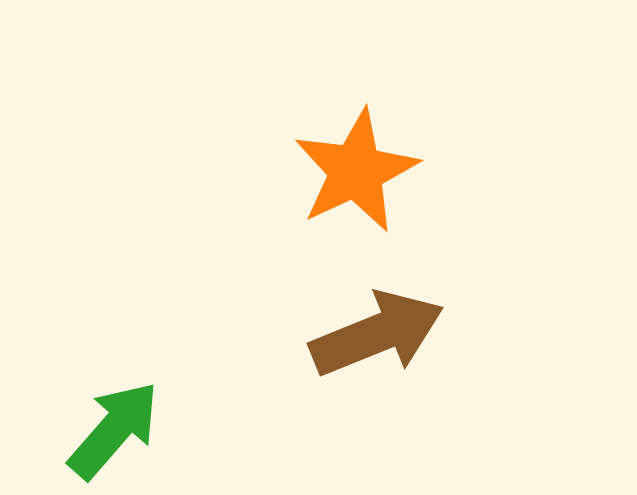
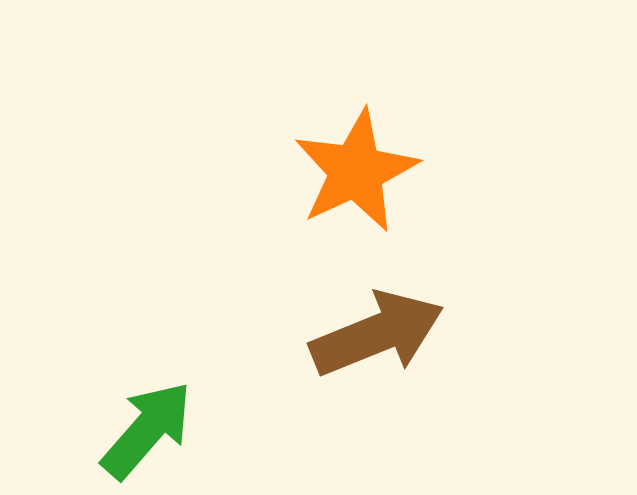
green arrow: moved 33 px right
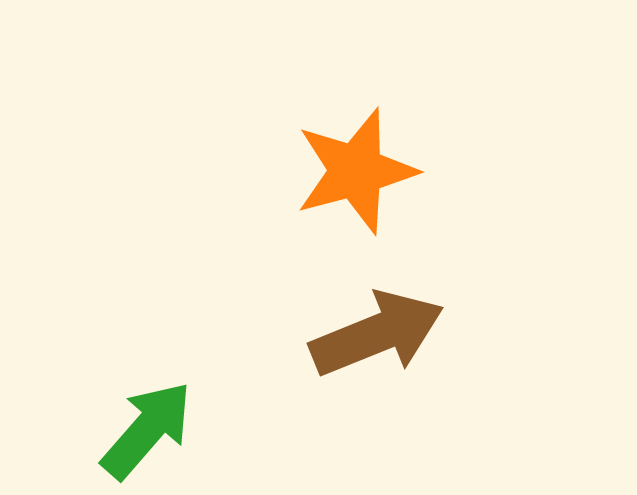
orange star: rotated 10 degrees clockwise
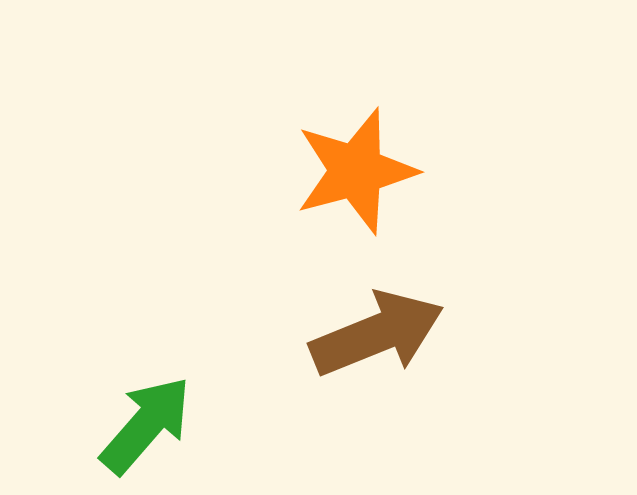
green arrow: moved 1 px left, 5 px up
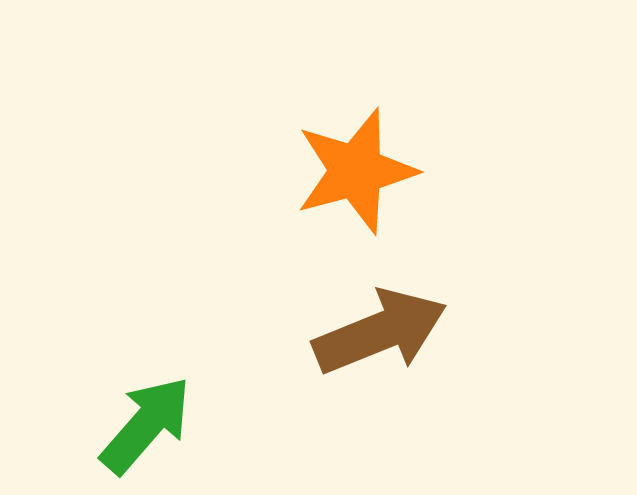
brown arrow: moved 3 px right, 2 px up
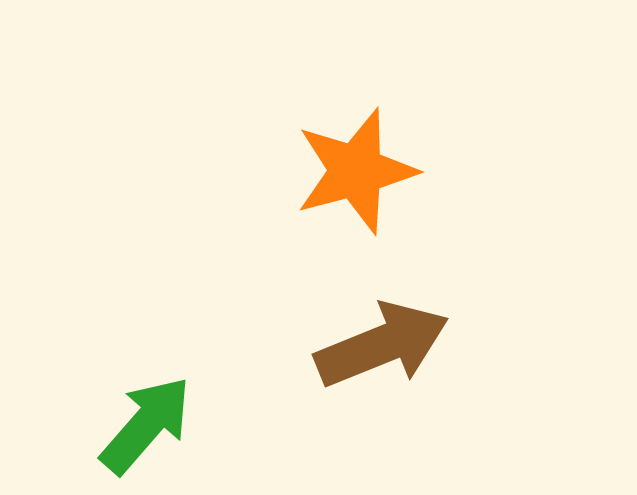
brown arrow: moved 2 px right, 13 px down
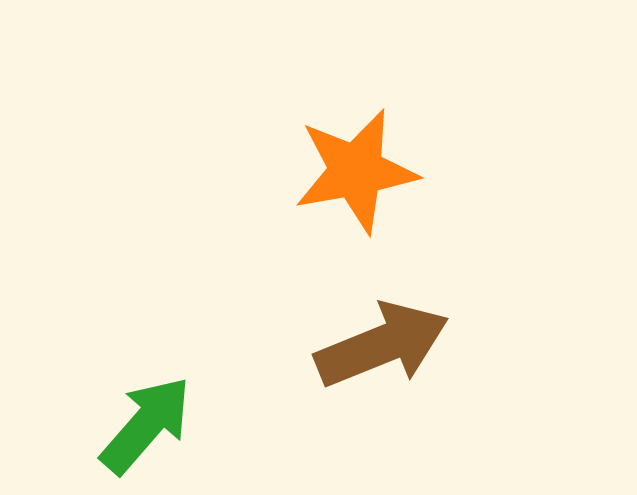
orange star: rotated 5 degrees clockwise
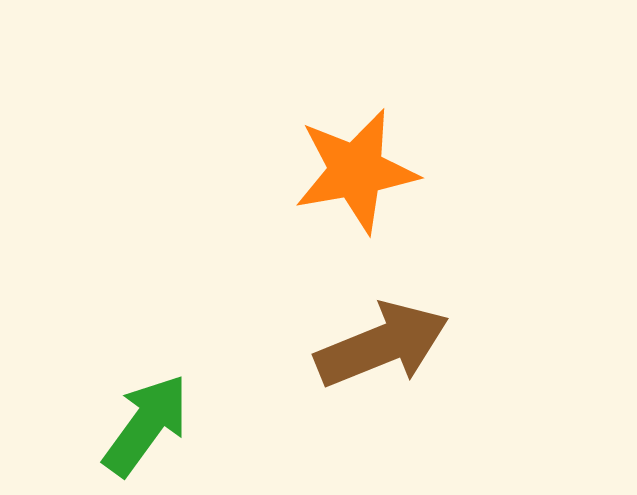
green arrow: rotated 5 degrees counterclockwise
